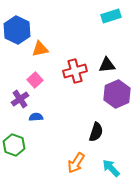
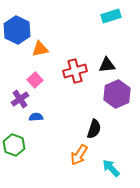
black semicircle: moved 2 px left, 3 px up
orange arrow: moved 3 px right, 8 px up
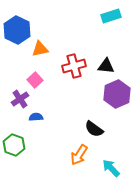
black triangle: moved 1 px left, 1 px down; rotated 12 degrees clockwise
red cross: moved 1 px left, 5 px up
black semicircle: rotated 108 degrees clockwise
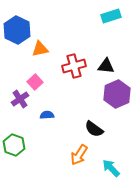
pink square: moved 2 px down
blue semicircle: moved 11 px right, 2 px up
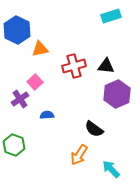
cyan arrow: moved 1 px down
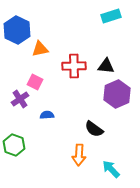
red cross: rotated 15 degrees clockwise
pink square: rotated 21 degrees counterclockwise
orange arrow: rotated 30 degrees counterclockwise
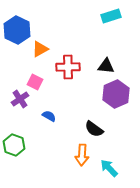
orange triangle: rotated 18 degrees counterclockwise
red cross: moved 6 px left, 1 px down
purple hexagon: moved 1 px left
blue semicircle: moved 2 px right, 1 px down; rotated 32 degrees clockwise
orange arrow: moved 3 px right
cyan arrow: moved 2 px left, 1 px up
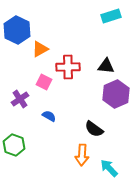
pink square: moved 9 px right
